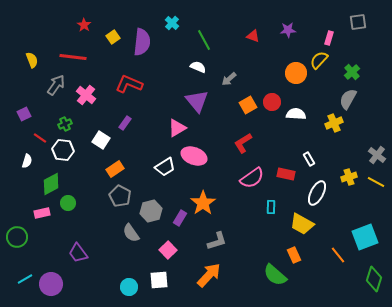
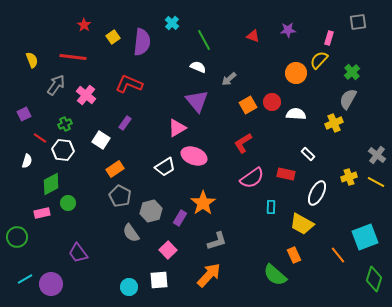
white rectangle at (309, 159): moved 1 px left, 5 px up; rotated 16 degrees counterclockwise
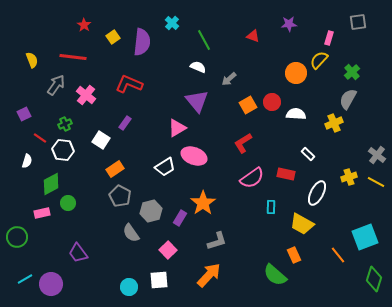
purple star at (288, 30): moved 1 px right, 6 px up
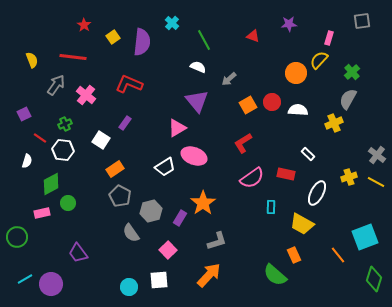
gray square at (358, 22): moved 4 px right, 1 px up
white semicircle at (296, 114): moved 2 px right, 4 px up
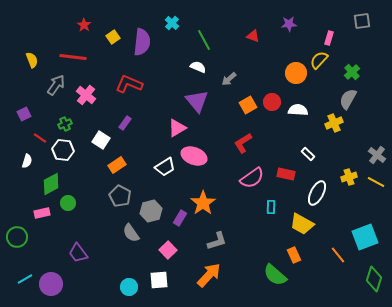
orange rectangle at (115, 169): moved 2 px right, 4 px up
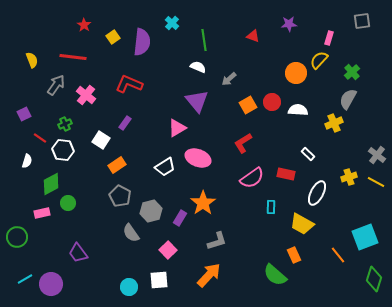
green line at (204, 40): rotated 20 degrees clockwise
pink ellipse at (194, 156): moved 4 px right, 2 px down
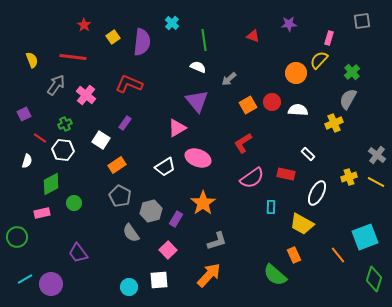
green circle at (68, 203): moved 6 px right
purple rectangle at (180, 218): moved 4 px left, 1 px down
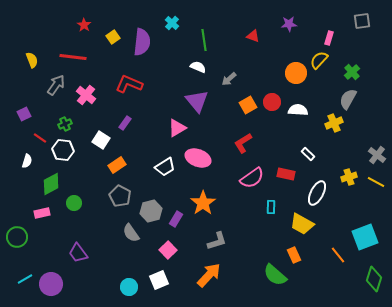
white square at (159, 280): rotated 18 degrees counterclockwise
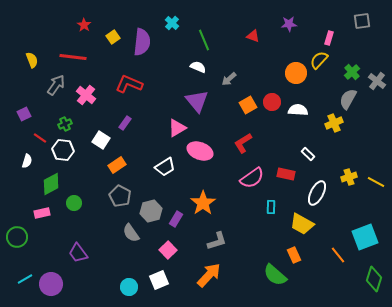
green line at (204, 40): rotated 15 degrees counterclockwise
gray cross at (377, 155): moved 74 px up
pink ellipse at (198, 158): moved 2 px right, 7 px up
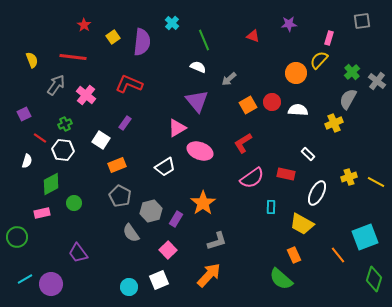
orange rectangle at (117, 165): rotated 12 degrees clockwise
green semicircle at (275, 275): moved 6 px right, 4 px down
